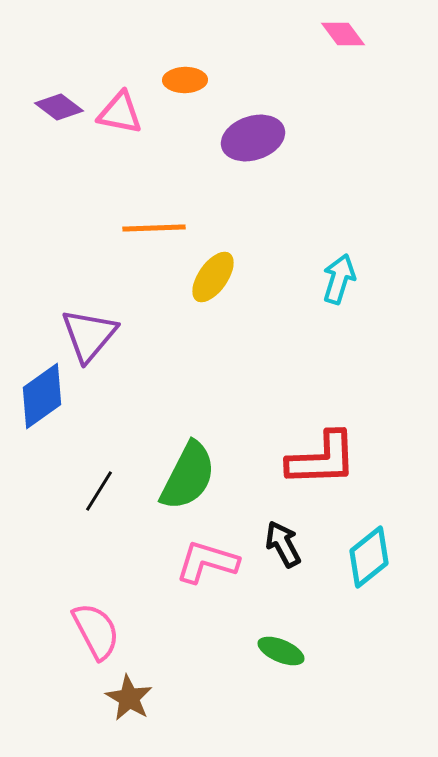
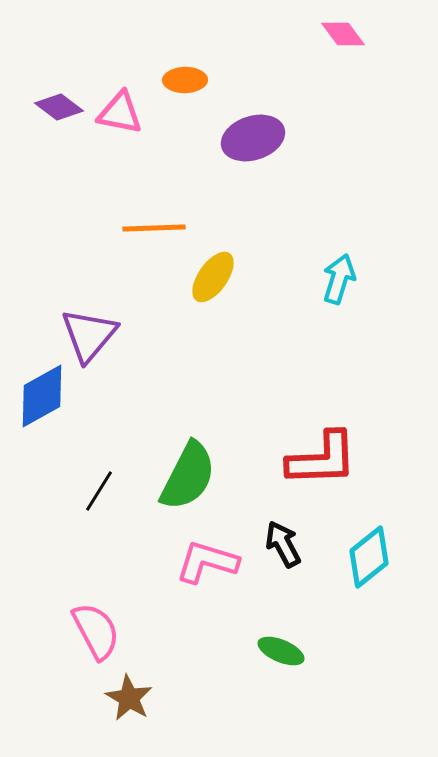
blue diamond: rotated 6 degrees clockwise
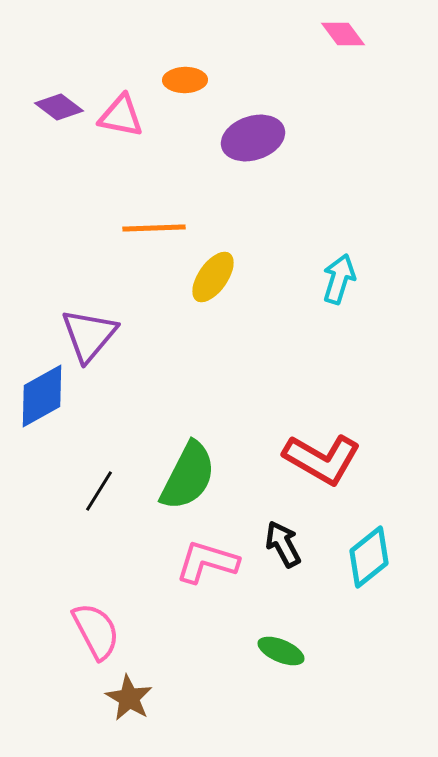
pink triangle: moved 1 px right, 3 px down
red L-shape: rotated 32 degrees clockwise
